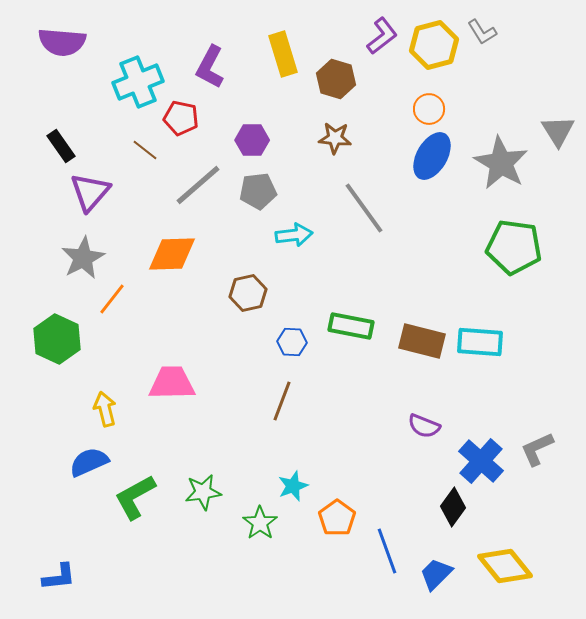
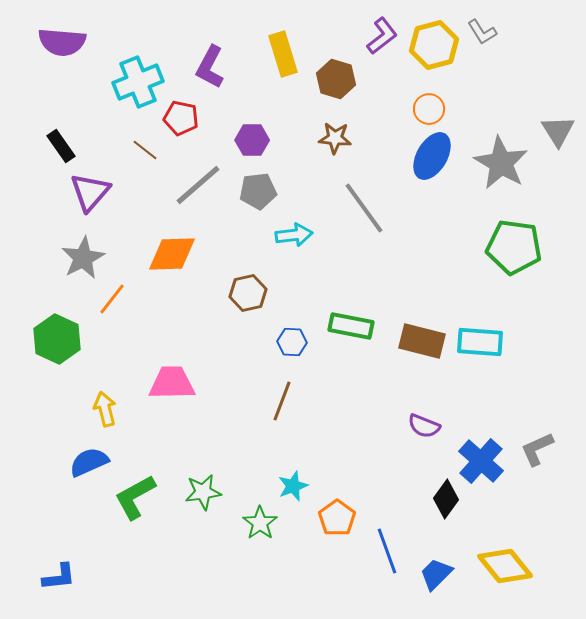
black diamond at (453, 507): moved 7 px left, 8 px up
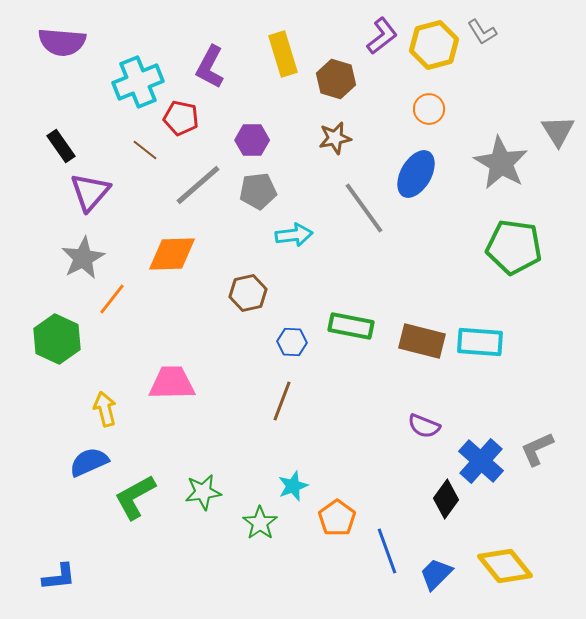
brown star at (335, 138): rotated 16 degrees counterclockwise
blue ellipse at (432, 156): moved 16 px left, 18 px down
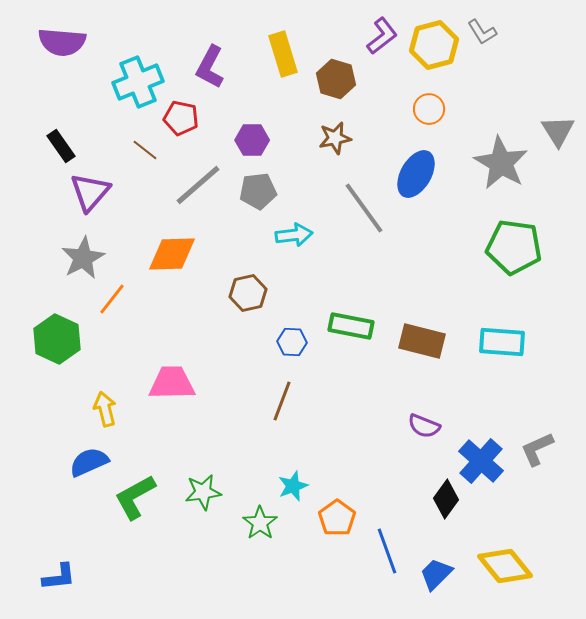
cyan rectangle at (480, 342): moved 22 px right
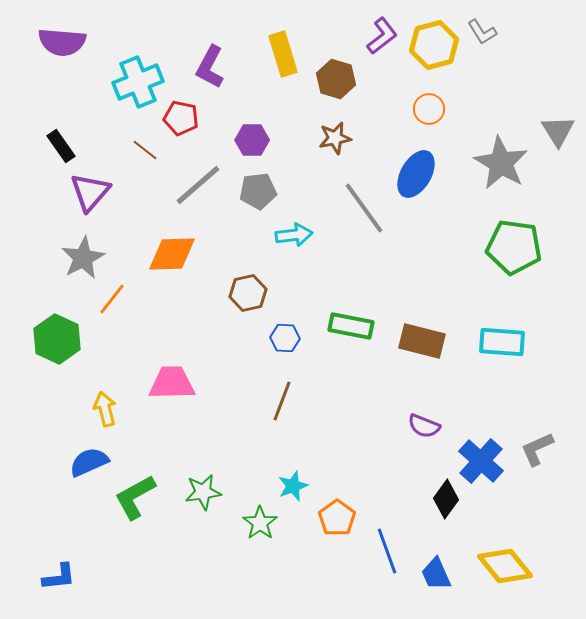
blue hexagon at (292, 342): moved 7 px left, 4 px up
blue trapezoid at (436, 574): rotated 69 degrees counterclockwise
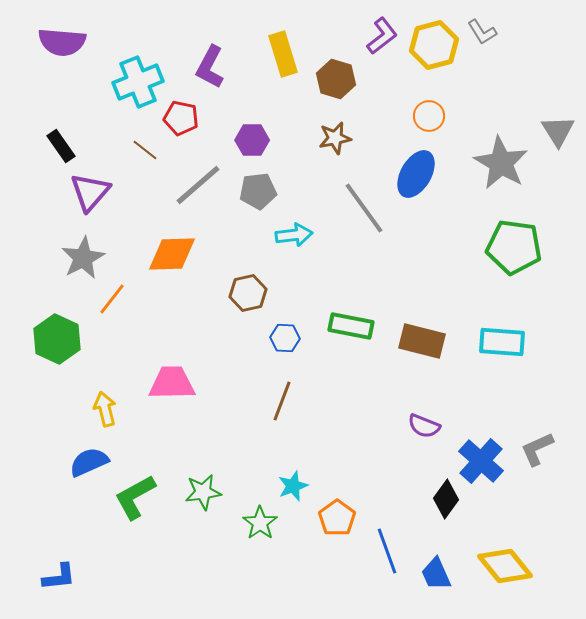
orange circle at (429, 109): moved 7 px down
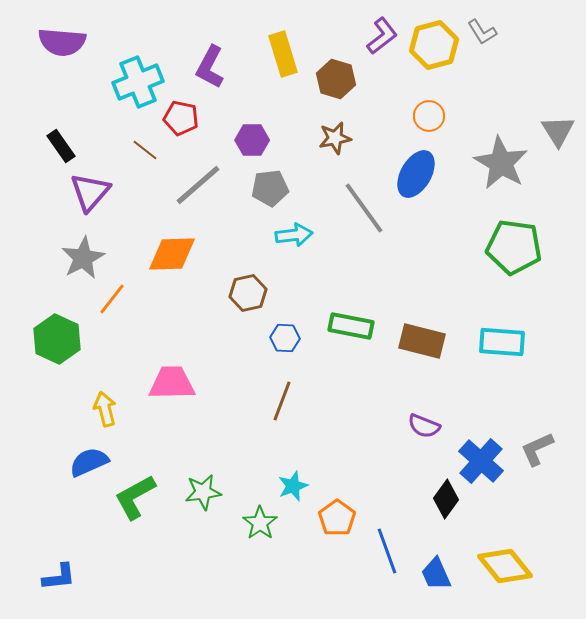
gray pentagon at (258, 191): moved 12 px right, 3 px up
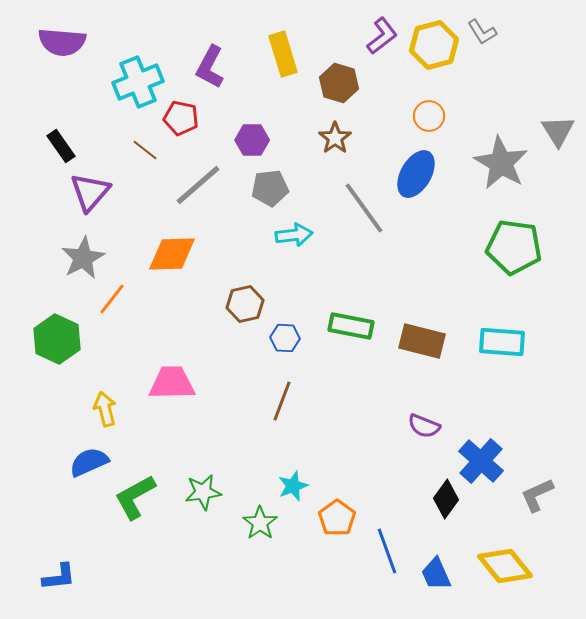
brown hexagon at (336, 79): moved 3 px right, 4 px down
brown star at (335, 138): rotated 24 degrees counterclockwise
brown hexagon at (248, 293): moved 3 px left, 11 px down
gray L-shape at (537, 449): moved 46 px down
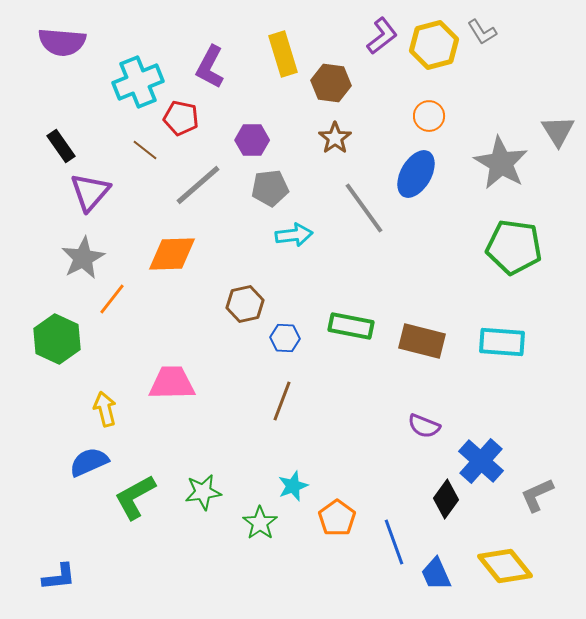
brown hexagon at (339, 83): moved 8 px left; rotated 9 degrees counterclockwise
blue line at (387, 551): moved 7 px right, 9 px up
